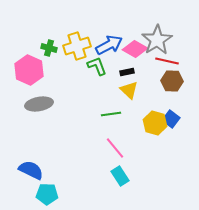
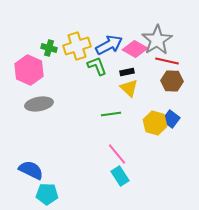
yellow triangle: moved 2 px up
pink line: moved 2 px right, 6 px down
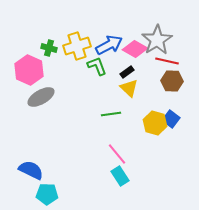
black rectangle: rotated 24 degrees counterclockwise
gray ellipse: moved 2 px right, 7 px up; rotated 20 degrees counterclockwise
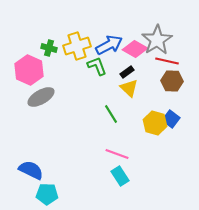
green line: rotated 66 degrees clockwise
pink line: rotated 30 degrees counterclockwise
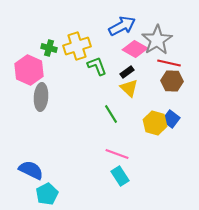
blue arrow: moved 13 px right, 19 px up
red line: moved 2 px right, 2 px down
gray ellipse: rotated 56 degrees counterclockwise
cyan pentagon: rotated 30 degrees counterclockwise
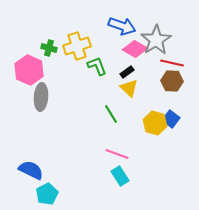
blue arrow: rotated 48 degrees clockwise
gray star: moved 1 px left
red line: moved 3 px right
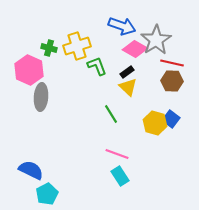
yellow triangle: moved 1 px left, 1 px up
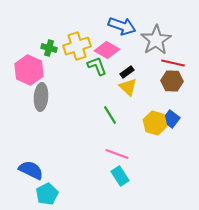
pink diamond: moved 28 px left, 1 px down
red line: moved 1 px right
green line: moved 1 px left, 1 px down
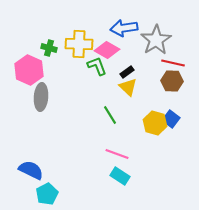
blue arrow: moved 2 px right, 2 px down; rotated 152 degrees clockwise
yellow cross: moved 2 px right, 2 px up; rotated 20 degrees clockwise
cyan rectangle: rotated 24 degrees counterclockwise
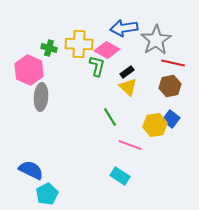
green L-shape: rotated 35 degrees clockwise
brown hexagon: moved 2 px left, 5 px down; rotated 15 degrees counterclockwise
green line: moved 2 px down
yellow hexagon: moved 2 px down; rotated 25 degrees counterclockwise
pink line: moved 13 px right, 9 px up
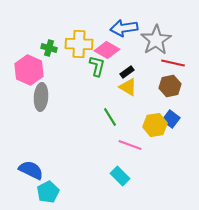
yellow triangle: rotated 12 degrees counterclockwise
cyan rectangle: rotated 12 degrees clockwise
cyan pentagon: moved 1 px right, 2 px up
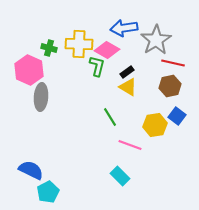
blue square: moved 6 px right, 3 px up
